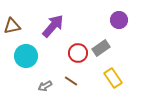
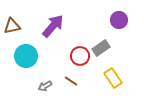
red circle: moved 2 px right, 3 px down
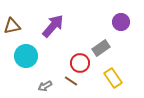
purple circle: moved 2 px right, 2 px down
red circle: moved 7 px down
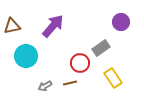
brown line: moved 1 px left, 2 px down; rotated 48 degrees counterclockwise
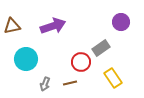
purple arrow: rotated 30 degrees clockwise
cyan circle: moved 3 px down
red circle: moved 1 px right, 1 px up
gray arrow: moved 2 px up; rotated 40 degrees counterclockwise
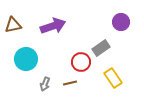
brown triangle: moved 1 px right, 1 px up
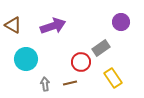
brown triangle: rotated 42 degrees clockwise
gray arrow: rotated 152 degrees clockwise
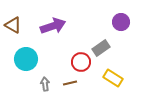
yellow rectangle: rotated 24 degrees counterclockwise
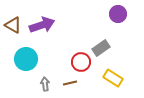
purple circle: moved 3 px left, 8 px up
purple arrow: moved 11 px left, 1 px up
